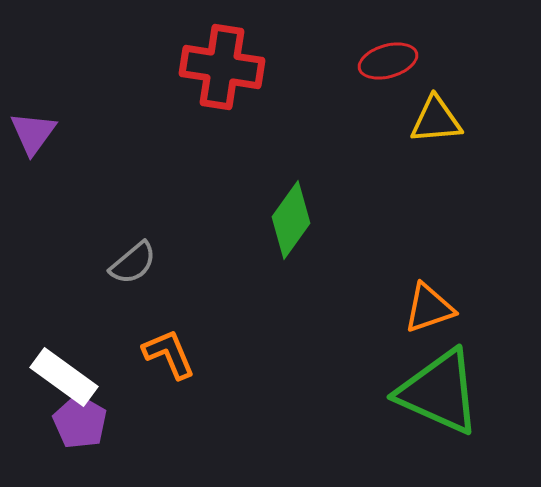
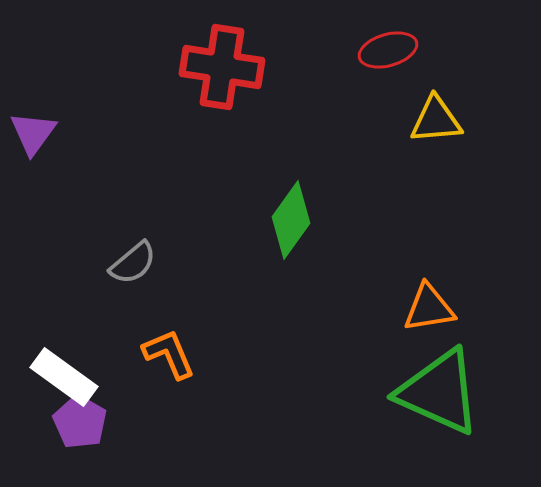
red ellipse: moved 11 px up
orange triangle: rotated 10 degrees clockwise
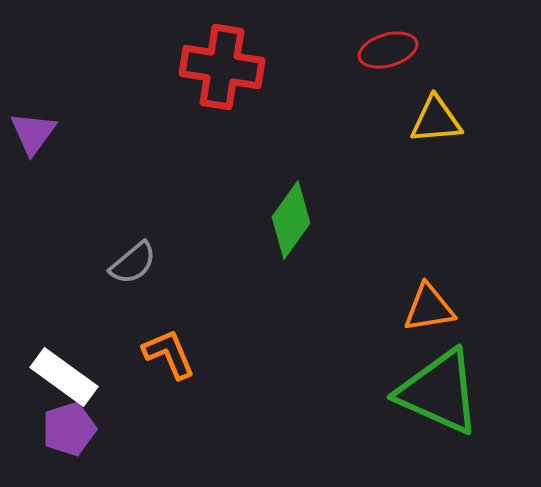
purple pentagon: moved 11 px left, 7 px down; rotated 24 degrees clockwise
